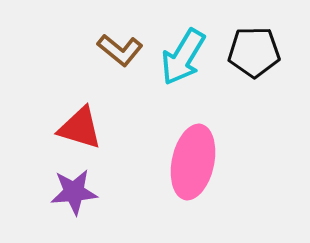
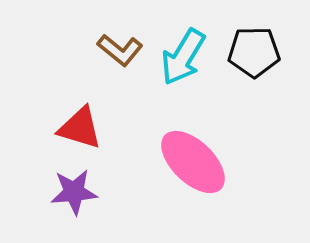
pink ellipse: rotated 58 degrees counterclockwise
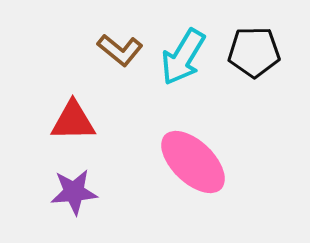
red triangle: moved 7 px left, 7 px up; rotated 18 degrees counterclockwise
